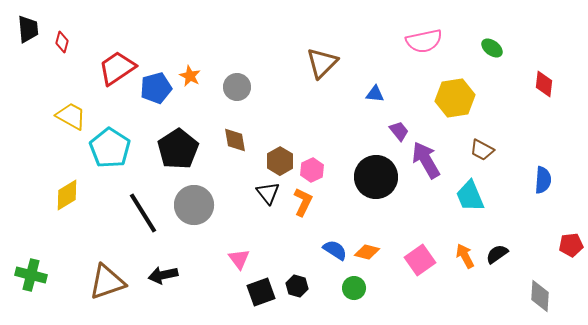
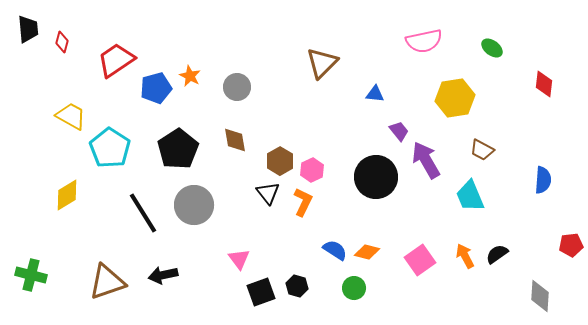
red trapezoid at (117, 68): moved 1 px left, 8 px up
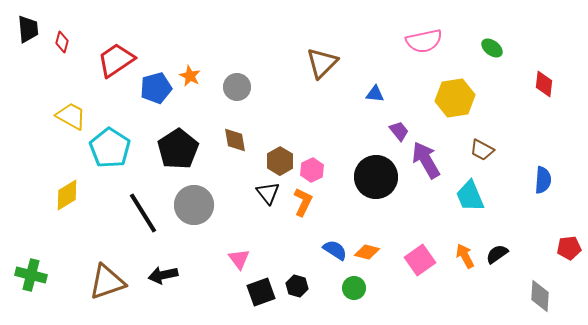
red pentagon at (571, 245): moved 2 px left, 3 px down
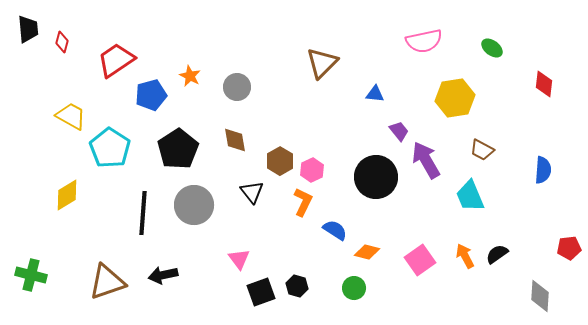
blue pentagon at (156, 88): moved 5 px left, 7 px down
blue semicircle at (543, 180): moved 10 px up
black triangle at (268, 193): moved 16 px left, 1 px up
black line at (143, 213): rotated 36 degrees clockwise
blue semicircle at (335, 250): moved 20 px up
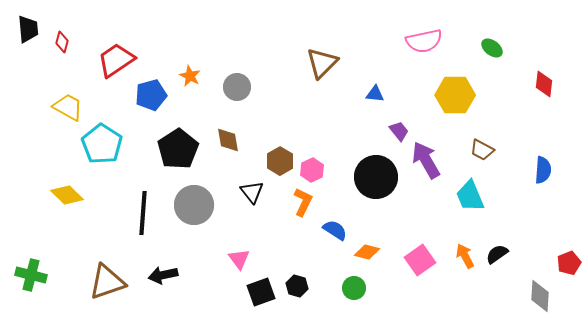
yellow hexagon at (455, 98): moved 3 px up; rotated 9 degrees clockwise
yellow trapezoid at (71, 116): moved 3 px left, 9 px up
brown diamond at (235, 140): moved 7 px left
cyan pentagon at (110, 148): moved 8 px left, 4 px up
yellow diamond at (67, 195): rotated 76 degrees clockwise
red pentagon at (569, 248): moved 15 px down; rotated 15 degrees counterclockwise
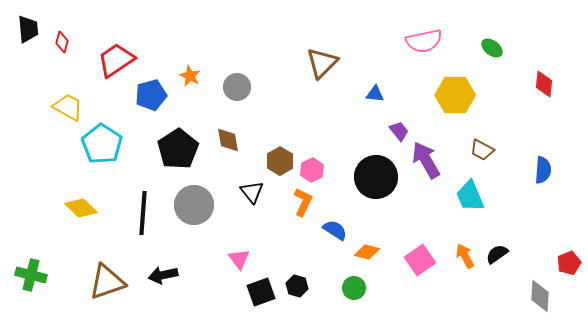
yellow diamond at (67, 195): moved 14 px right, 13 px down
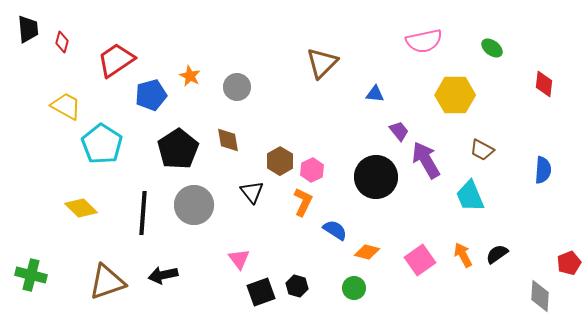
yellow trapezoid at (68, 107): moved 2 px left, 1 px up
orange arrow at (465, 256): moved 2 px left, 1 px up
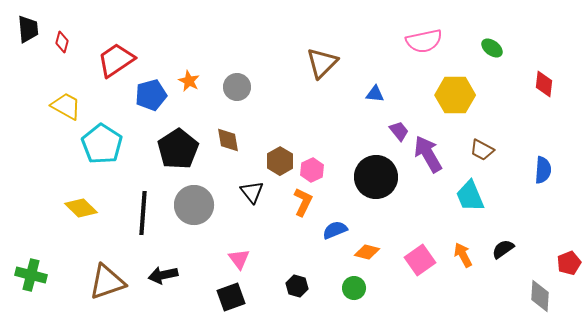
orange star at (190, 76): moved 1 px left, 5 px down
purple arrow at (426, 160): moved 2 px right, 6 px up
blue semicircle at (335, 230): rotated 55 degrees counterclockwise
black semicircle at (497, 254): moved 6 px right, 5 px up
black square at (261, 292): moved 30 px left, 5 px down
